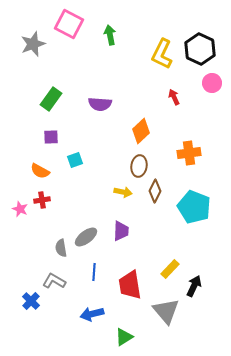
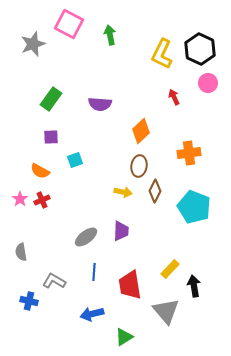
pink circle: moved 4 px left
red cross: rotated 14 degrees counterclockwise
pink star: moved 10 px up; rotated 14 degrees clockwise
gray semicircle: moved 40 px left, 4 px down
black arrow: rotated 35 degrees counterclockwise
blue cross: moved 2 px left; rotated 30 degrees counterclockwise
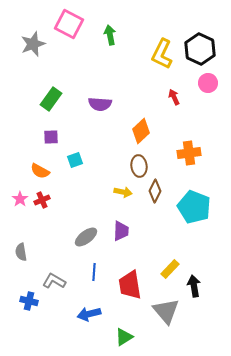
brown ellipse: rotated 15 degrees counterclockwise
blue arrow: moved 3 px left
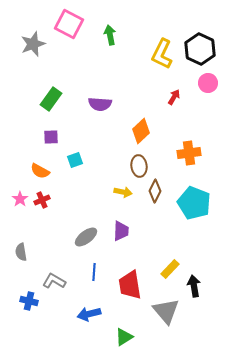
red arrow: rotated 56 degrees clockwise
cyan pentagon: moved 4 px up
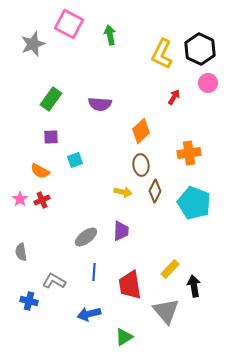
brown ellipse: moved 2 px right, 1 px up
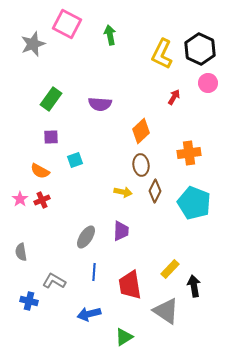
pink square: moved 2 px left
gray ellipse: rotated 20 degrees counterclockwise
gray triangle: rotated 16 degrees counterclockwise
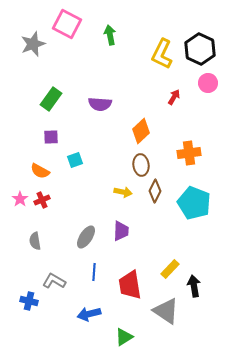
gray semicircle: moved 14 px right, 11 px up
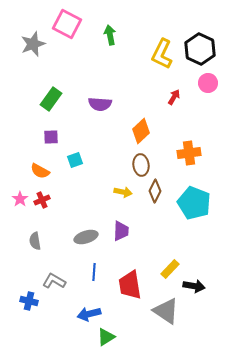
gray ellipse: rotated 40 degrees clockwise
black arrow: rotated 110 degrees clockwise
green triangle: moved 18 px left
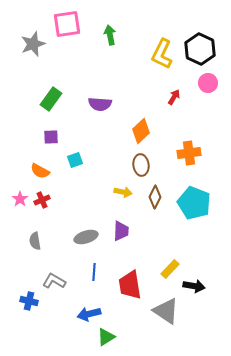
pink square: rotated 36 degrees counterclockwise
brown diamond: moved 6 px down
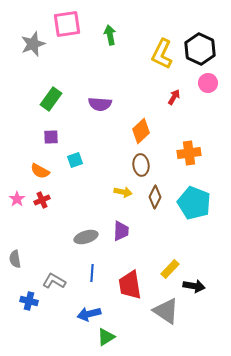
pink star: moved 3 px left
gray semicircle: moved 20 px left, 18 px down
blue line: moved 2 px left, 1 px down
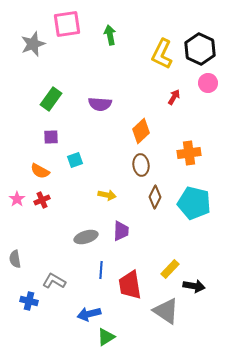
yellow arrow: moved 16 px left, 3 px down
cyan pentagon: rotated 8 degrees counterclockwise
blue line: moved 9 px right, 3 px up
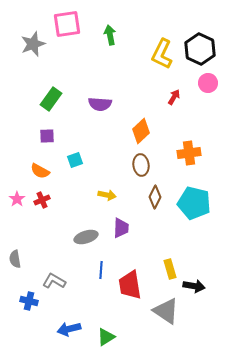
purple square: moved 4 px left, 1 px up
purple trapezoid: moved 3 px up
yellow rectangle: rotated 60 degrees counterclockwise
blue arrow: moved 20 px left, 15 px down
